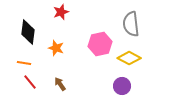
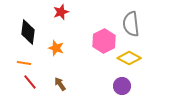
pink hexagon: moved 4 px right, 3 px up; rotated 15 degrees counterclockwise
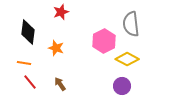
yellow diamond: moved 2 px left, 1 px down
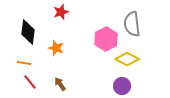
gray semicircle: moved 1 px right
pink hexagon: moved 2 px right, 2 px up
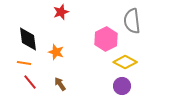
gray semicircle: moved 3 px up
black diamond: moved 7 px down; rotated 15 degrees counterclockwise
orange star: moved 4 px down
yellow diamond: moved 2 px left, 3 px down
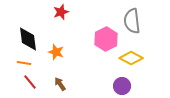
yellow diamond: moved 6 px right, 4 px up
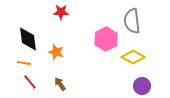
red star: rotated 21 degrees clockwise
yellow diamond: moved 2 px right, 1 px up
purple circle: moved 20 px right
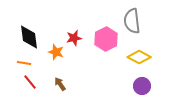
red star: moved 13 px right, 26 px down; rotated 14 degrees counterclockwise
black diamond: moved 1 px right, 2 px up
yellow diamond: moved 6 px right
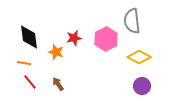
brown arrow: moved 2 px left
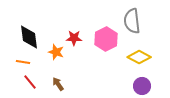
red star: rotated 14 degrees clockwise
orange line: moved 1 px left, 1 px up
